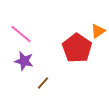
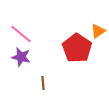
purple star: moved 3 px left, 4 px up
brown line: rotated 48 degrees counterclockwise
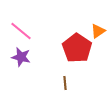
pink line: moved 3 px up
brown line: moved 22 px right
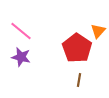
orange triangle: rotated 14 degrees counterclockwise
brown line: moved 14 px right, 3 px up; rotated 16 degrees clockwise
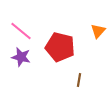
red pentagon: moved 17 px left, 1 px up; rotated 20 degrees counterclockwise
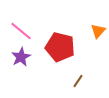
purple star: rotated 30 degrees clockwise
brown line: moved 1 px left, 1 px down; rotated 24 degrees clockwise
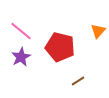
brown line: rotated 24 degrees clockwise
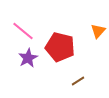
pink line: moved 2 px right
purple star: moved 7 px right, 1 px down
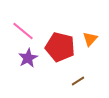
orange triangle: moved 8 px left, 8 px down
